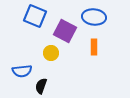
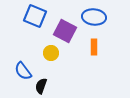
blue semicircle: moved 1 px right; rotated 60 degrees clockwise
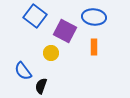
blue square: rotated 15 degrees clockwise
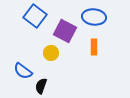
blue semicircle: rotated 18 degrees counterclockwise
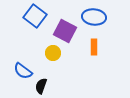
yellow circle: moved 2 px right
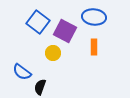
blue square: moved 3 px right, 6 px down
blue semicircle: moved 1 px left, 1 px down
black semicircle: moved 1 px left, 1 px down
